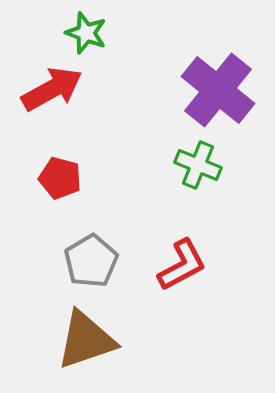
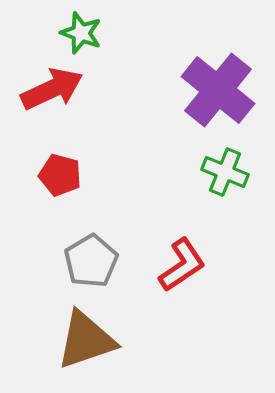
green star: moved 5 px left
red arrow: rotated 4 degrees clockwise
green cross: moved 27 px right, 7 px down
red pentagon: moved 3 px up
red L-shape: rotated 6 degrees counterclockwise
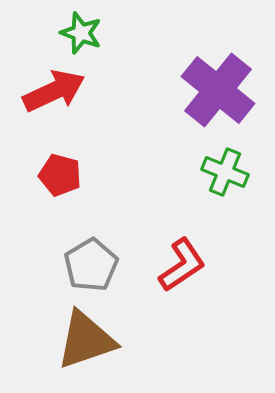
red arrow: moved 2 px right, 2 px down
gray pentagon: moved 4 px down
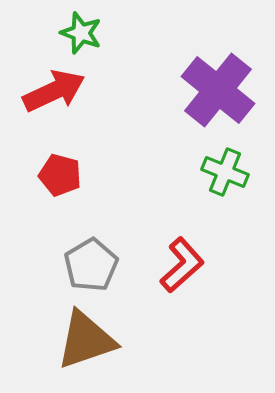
red L-shape: rotated 8 degrees counterclockwise
